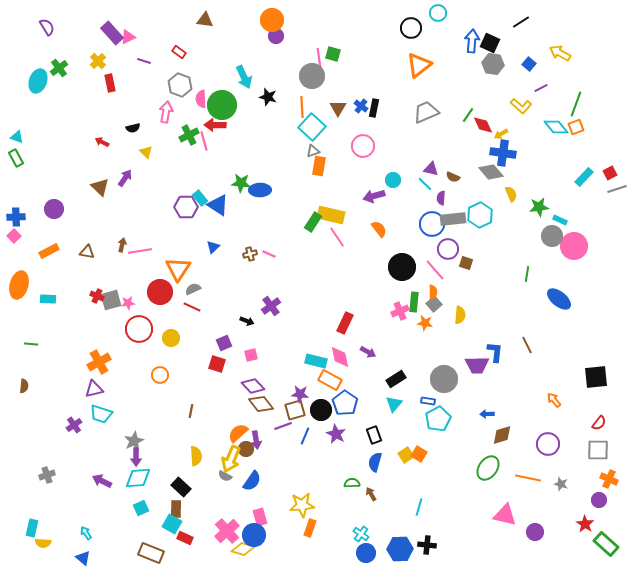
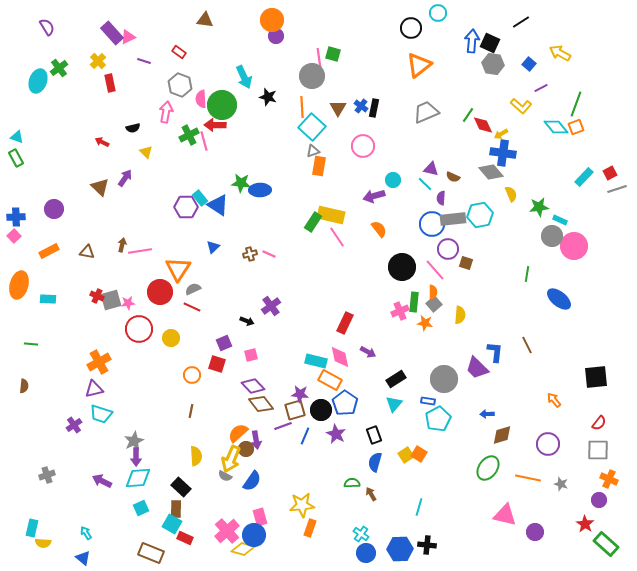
cyan hexagon at (480, 215): rotated 15 degrees clockwise
purple trapezoid at (477, 365): moved 3 px down; rotated 45 degrees clockwise
orange circle at (160, 375): moved 32 px right
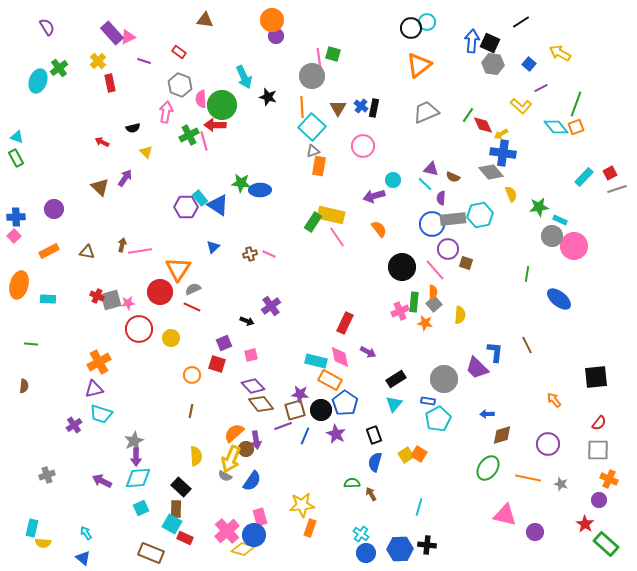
cyan circle at (438, 13): moved 11 px left, 9 px down
orange semicircle at (238, 433): moved 4 px left
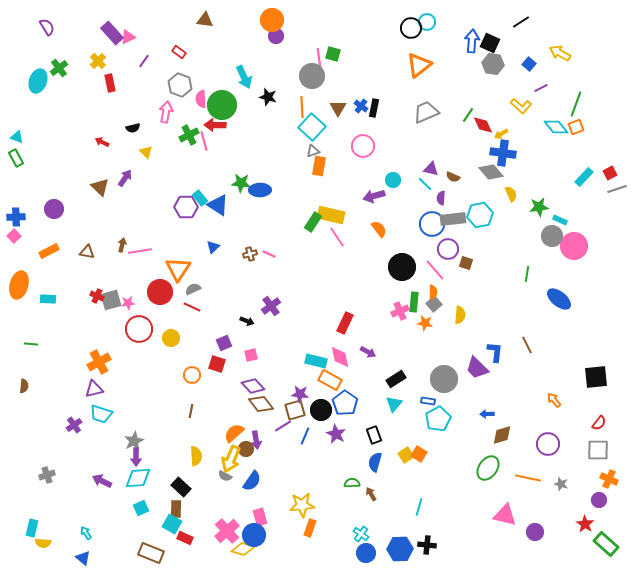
purple line at (144, 61): rotated 72 degrees counterclockwise
purple line at (283, 426): rotated 12 degrees counterclockwise
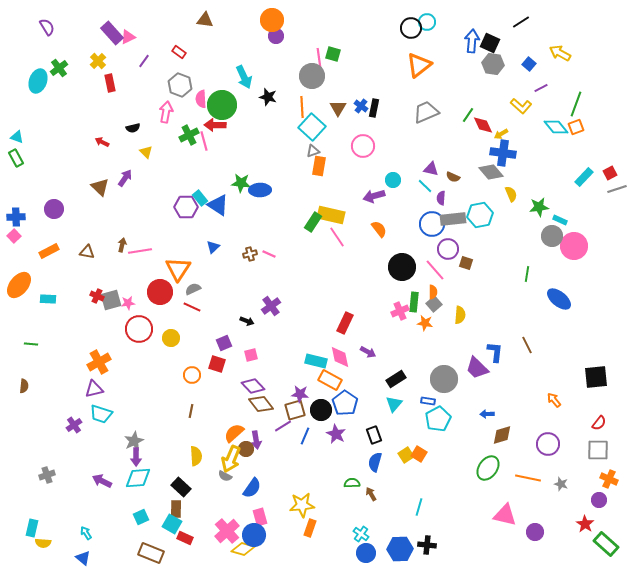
cyan line at (425, 184): moved 2 px down
orange ellipse at (19, 285): rotated 24 degrees clockwise
blue semicircle at (252, 481): moved 7 px down
cyan square at (141, 508): moved 9 px down
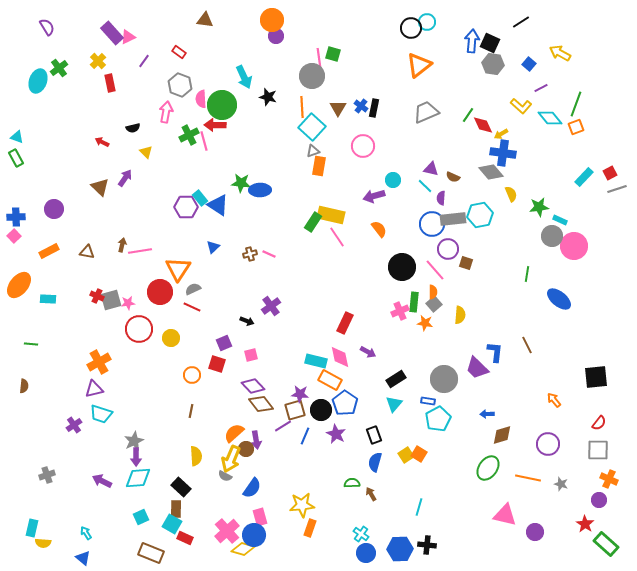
cyan diamond at (556, 127): moved 6 px left, 9 px up
